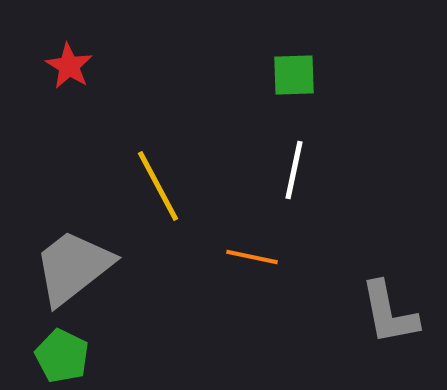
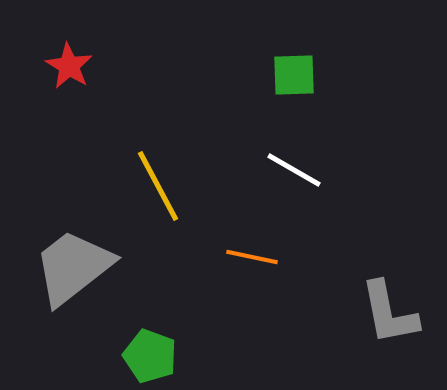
white line: rotated 72 degrees counterclockwise
green pentagon: moved 88 px right; rotated 6 degrees counterclockwise
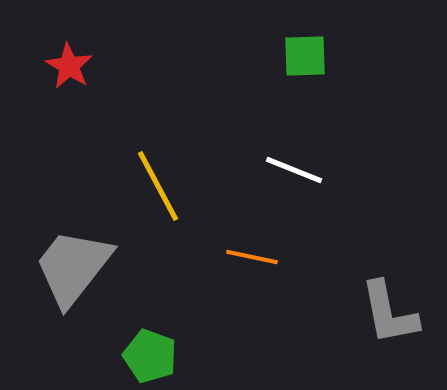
green square: moved 11 px right, 19 px up
white line: rotated 8 degrees counterclockwise
gray trapezoid: rotated 14 degrees counterclockwise
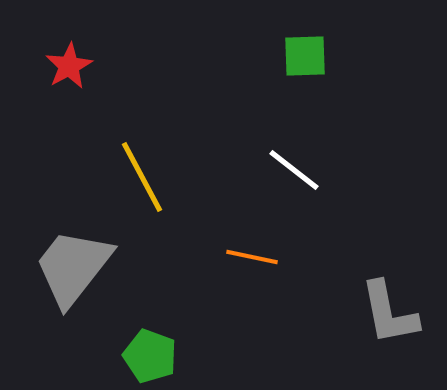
red star: rotated 12 degrees clockwise
white line: rotated 16 degrees clockwise
yellow line: moved 16 px left, 9 px up
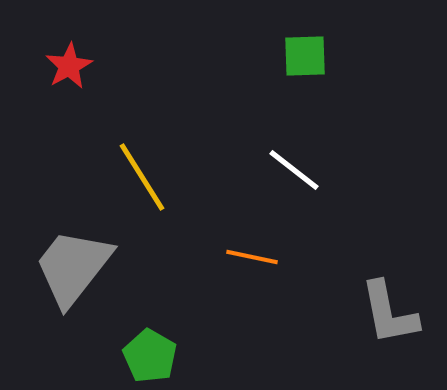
yellow line: rotated 4 degrees counterclockwise
green pentagon: rotated 10 degrees clockwise
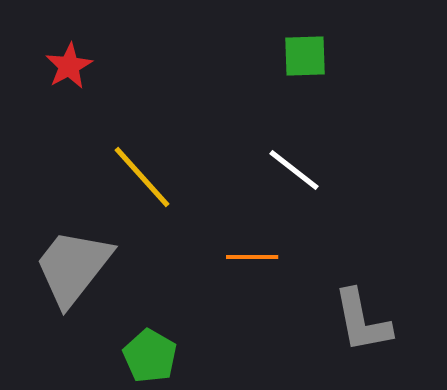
yellow line: rotated 10 degrees counterclockwise
orange line: rotated 12 degrees counterclockwise
gray L-shape: moved 27 px left, 8 px down
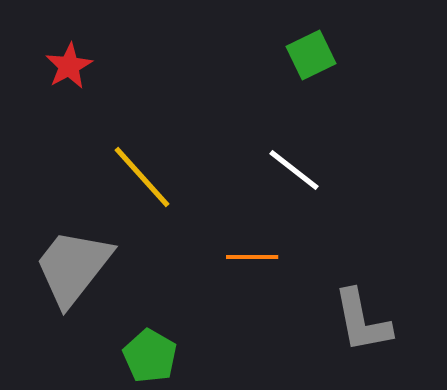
green square: moved 6 px right, 1 px up; rotated 24 degrees counterclockwise
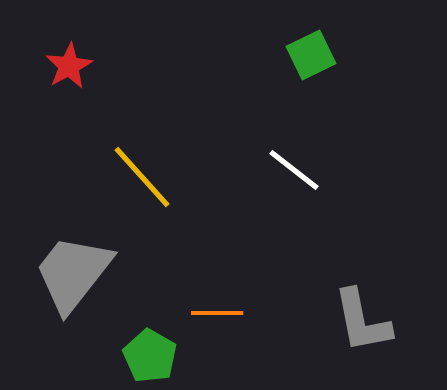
orange line: moved 35 px left, 56 px down
gray trapezoid: moved 6 px down
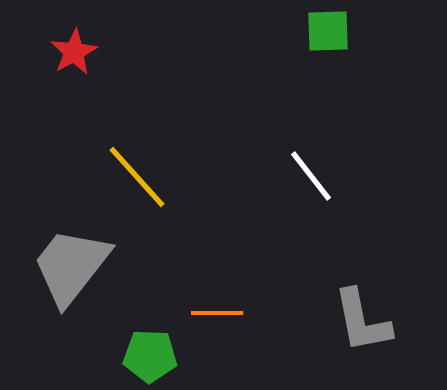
green square: moved 17 px right, 24 px up; rotated 24 degrees clockwise
red star: moved 5 px right, 14 px up
white line: moved 17 px right, 6 px down; rotated 14 degrees clockwise
yellow line: moved 5 px left
gray trapezoid: moved 2 px left, 7 px up
green pentagon: rotated 28 degrees counterclockwise
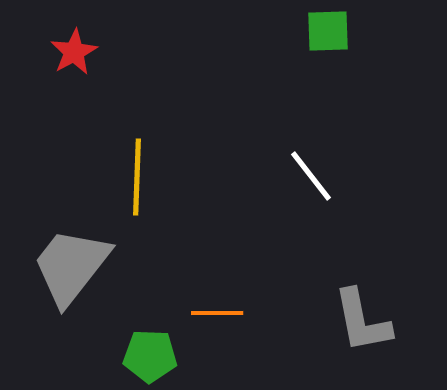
yellow line: rotated 44 degrees clockwise
